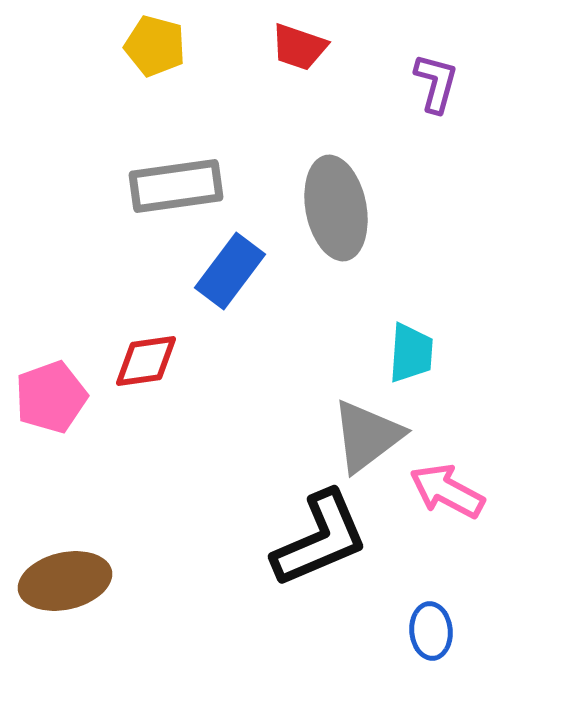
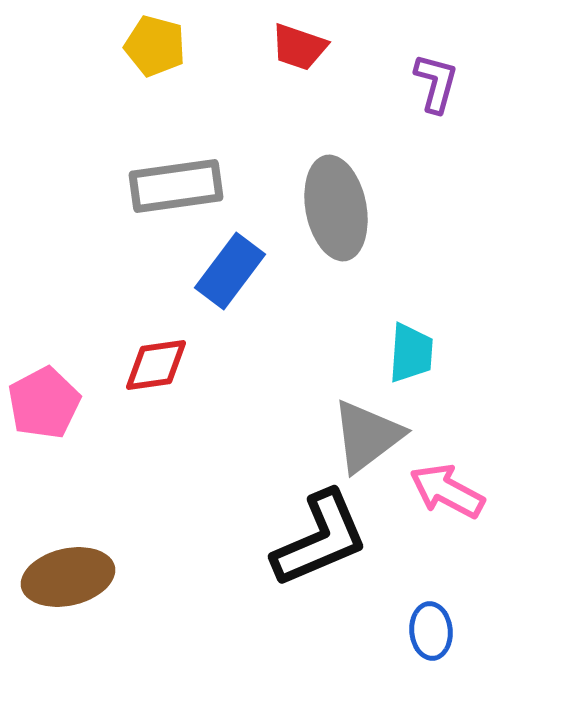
red diamond: moved 10 px right, 4 px down
pink pentagon: moved 7 px left, 6 px down; rotated 8 degrees counterclockwise
brown ellipse: moved 3 px right, 4 px up
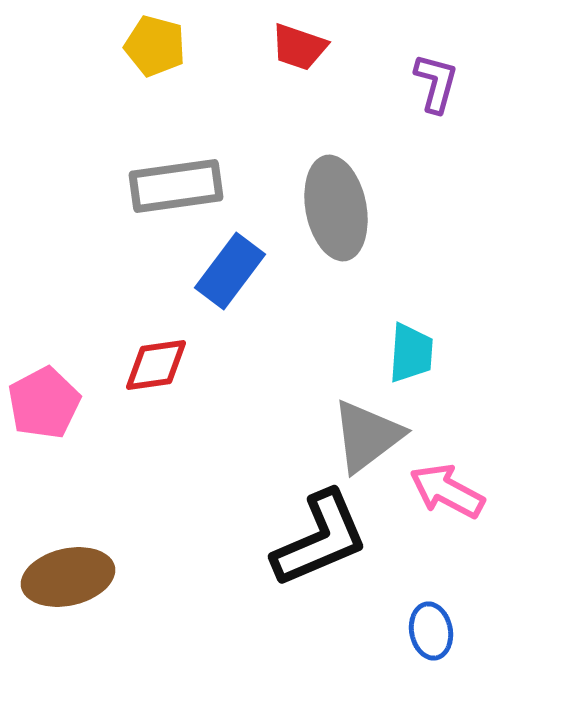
blue ellipse: rotated 6 degrees counterclockwise
